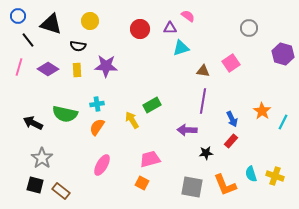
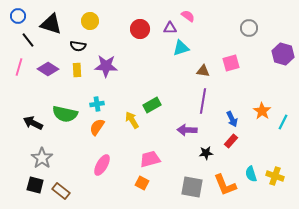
pink square: rotated 18 degrees clockwise
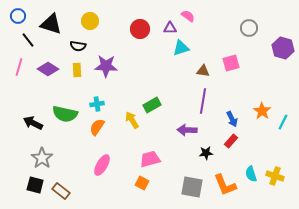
purple hexagon: moved 6 px up
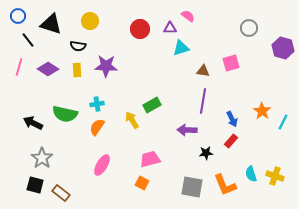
brown rectangle: moved 2 px down
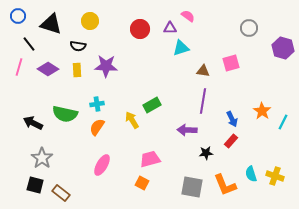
black line: moved 1 px right, 4 px down
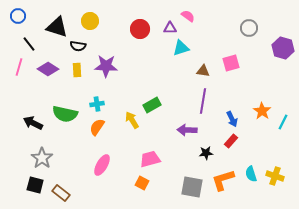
black triangle: moved 6 px right, 3 px down
orange L-shape: moved 2 px left, 5 px up; rotated 95 degrees clockwise
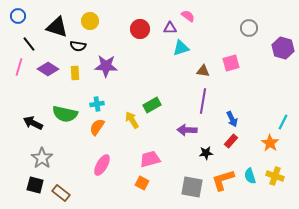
yellow rectangle: moved 2 px left, 3 px down
orange star: moved 8 px right, 32 px down
cyan semicircle: moved 1 px left, 2 px down
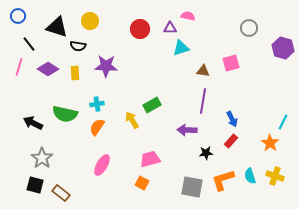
pink semicircle: rotated 24 degrees counterclockwise
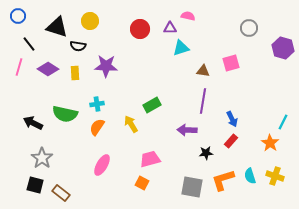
yellow arrow: moved 1 px left, 4 px down
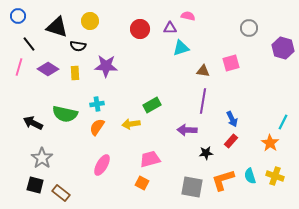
yellow arrow: rotated 66 degrees counterclockwise
